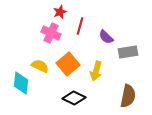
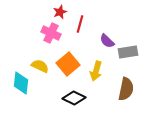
red line: moved 2 px up
purple semicircle: moved 1 px right, 4 px down
brown semicircle: moved 2 px left, 7 px up
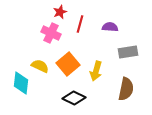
purple semicircle: moved 3 px right, 14 px up; rotated 140 degrees clockwise
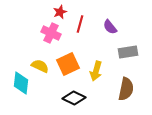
purple semicircle: rotated 133 degrees counterclockwise
orange square: rotated 15 degrees clockwise
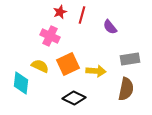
red line: moved 2 px right, 9 px up
pink cross: moved 1 px left, 3 px down
gray rectangle: moved 2 px right, 7 px down
yellow arrow: rotated 102 degrees counterclockwise
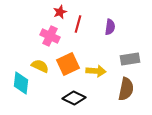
red line: moved 4 px left, 9 px down
purple semicircle: rotated 133 degrees counterclockwise
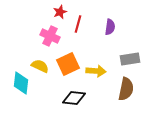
black diamond: rotated 20 degrees counterclockwise
